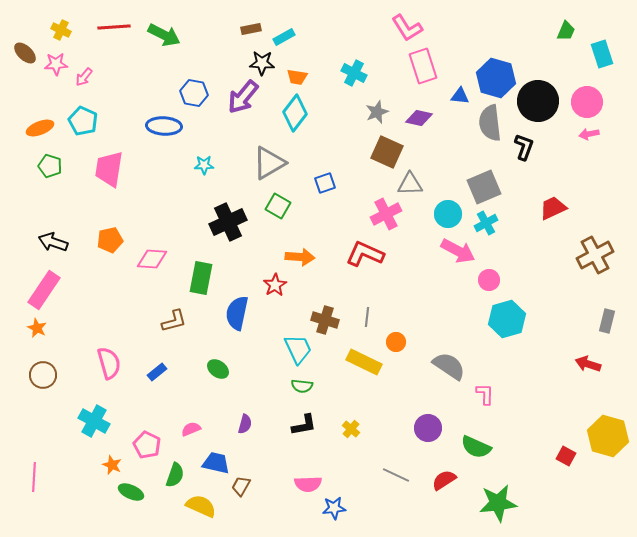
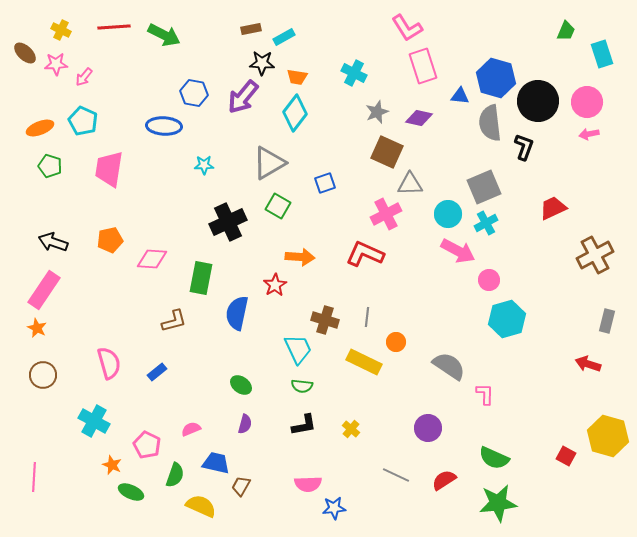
green ellipse at (218, 369): moved 23 px right, 16 px down
green semicircle at (476, 447): moved 18 px right, 11 px down
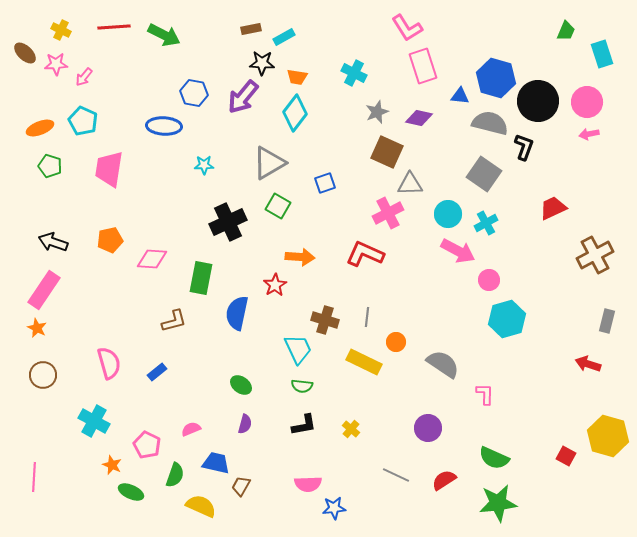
gray semicircle at (490, 123): rotated 111 degrees clockwise
gray square at (484, 187): moved 13 px up; rotated 32 degrees counterclockwise
pink cross at (386, 214): moved 2 px right, 1 px up
gray semicircle at (449, 366): moved 6 px left, 2 px up
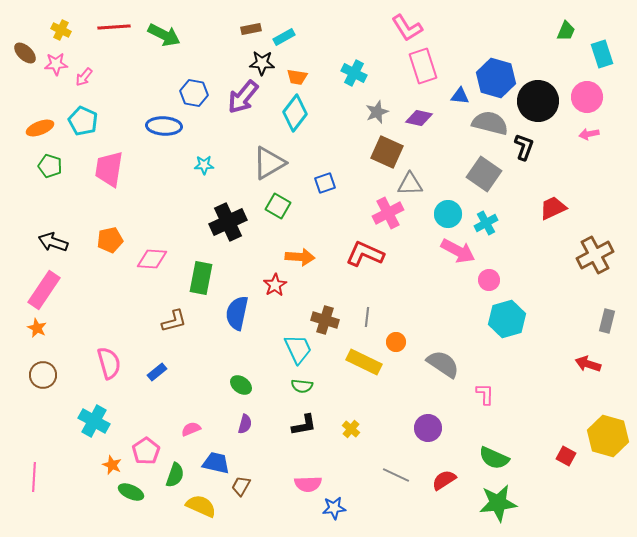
pink circle at (587, 102): moved 5 px up
pink pentagon at (147, 445): moved 1 px left, 6 px down; rotated 12 degrees clockwise
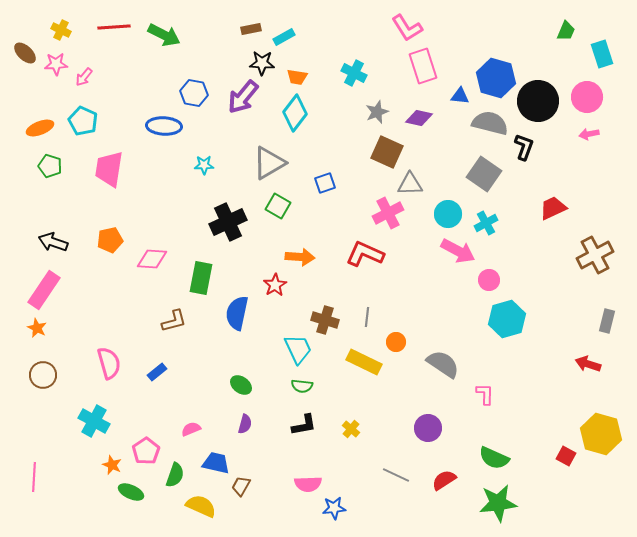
yellow hexagon at (608, 436): moved 7 px left, 2 px up
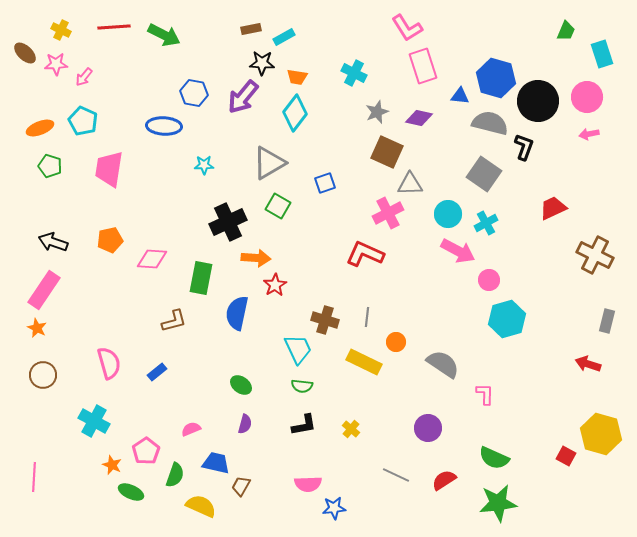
brown cross at (595, 255): rotated 36 degrees counterclockwise
orange arrow at (300, 257): moved 44 px left, 1 px down
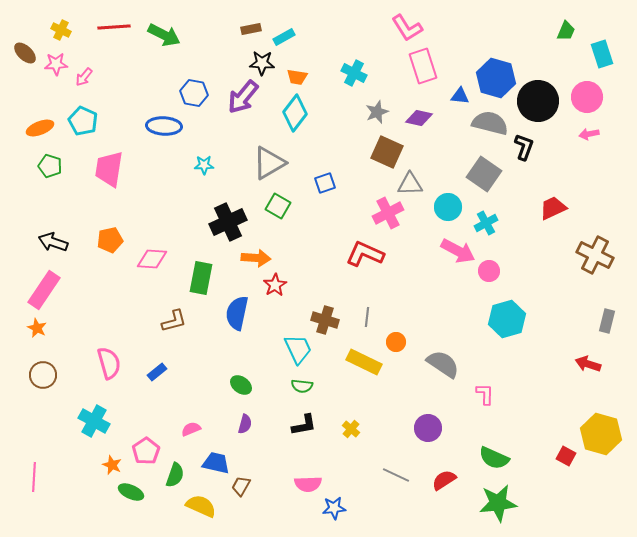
cyan circle at (448, 214): moved 7 px up
pink circle at (489, 280): moved 9 px up
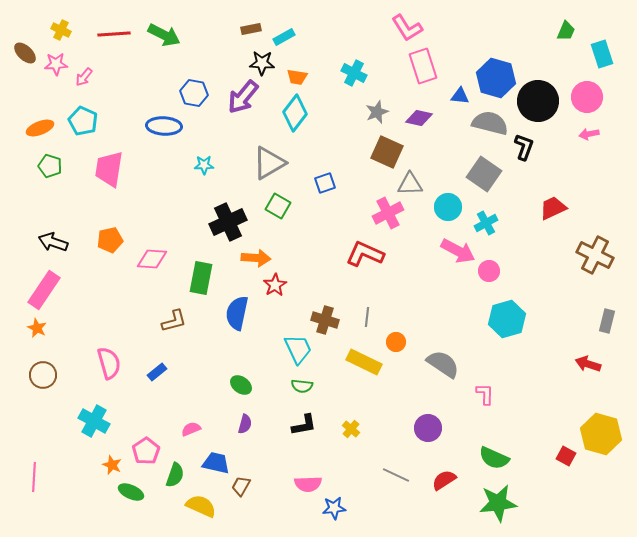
red line at (114, 27): moved 7 px down
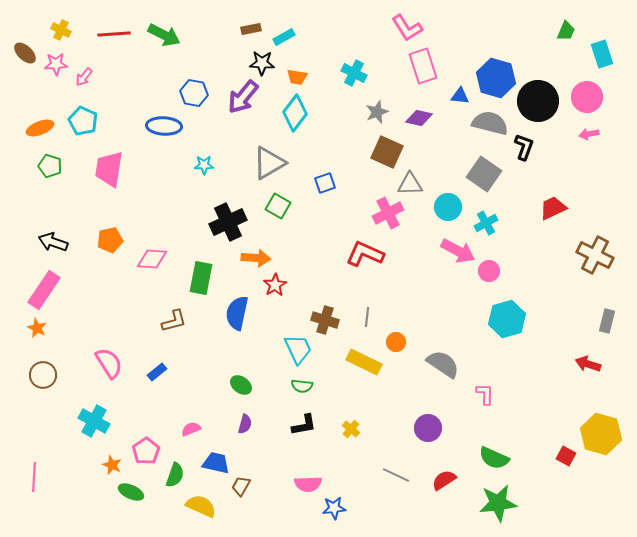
pink semicircle at (109, 363): rotated 16 degrees counterclockwise
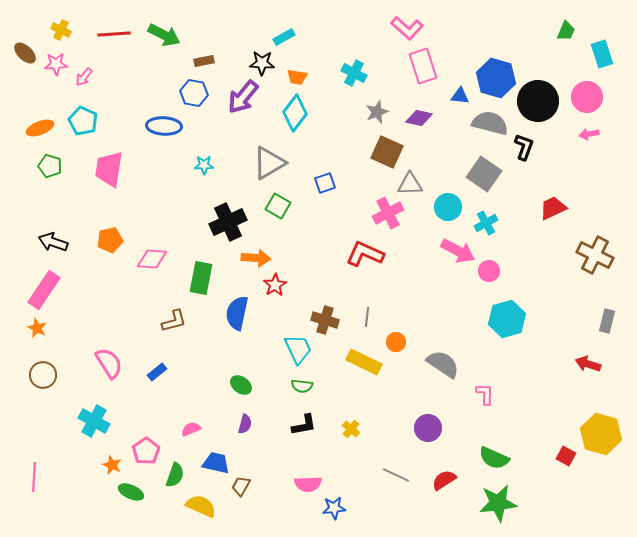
pink L-shape at (407, 28): rotated 16 degrees counterclockwise
brown rectangle at (251, 29): moved 47 px left, 32 px down
